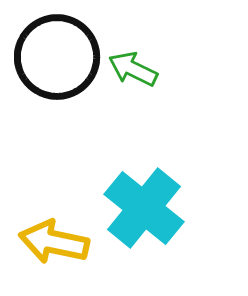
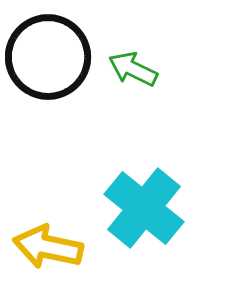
black circle: moved 9 px left
yellow arrow: moved 6 px left, 5 px down
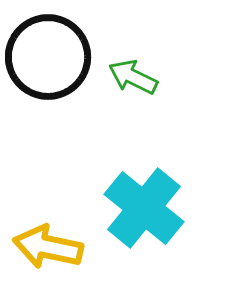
green arrow: moved 8 px down
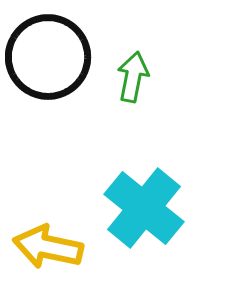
green arrow: rotated 75 degrees clockwise
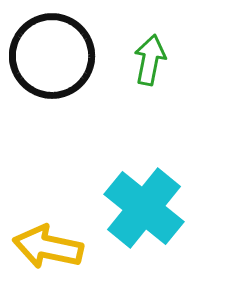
black circle: moved 4 px right, 1 px up
green arrow: moved 17 px right, 17 px up
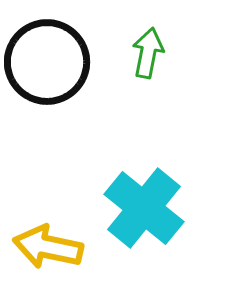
black circle: moved 5 px left, 6 px down
green arrow: moved 2 px left, 7 px up
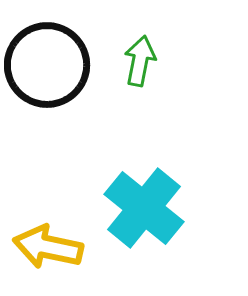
green arrow: moved 8 px left, 8 px down
black circle: moved 3 px down
